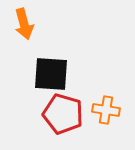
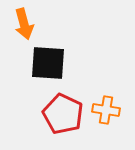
black square: moved 3 px left, 11 px up
red pentagon: rotated 9 degrees clockwise
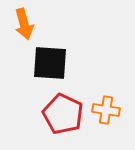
black square: moved 2 px right
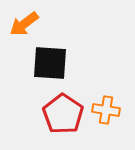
orange arrow: rotated 68 degrees clockwise
red pentagon: rotated 9 degrees clockwise
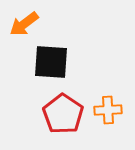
black square: moved 1 px right, 1 px up
orange cross: moved 2 px right; rotated 12 degrees counterclockwise
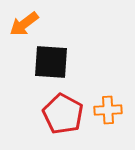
red pentagon: rotated 6 degrees counterclockwise
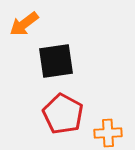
black square: moved 5 px right, 1 px up; rotated 12 degrees counterclockwise
orange cross: moved 23 px down
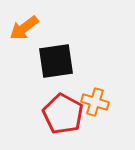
orange arrow: moved 4 px down
orange cross: moved 13 px left, 31 px up; rotated 20 degrees clockwise
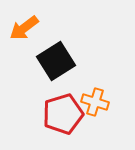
black square: rotated 24 degrees counterclockwise
red pentagon: rotated 27 degrees clockwise
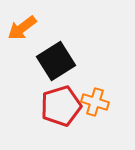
orange arrow: moved 2 px left
red pentagon: moved 2 px left, 8 px up
